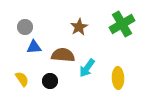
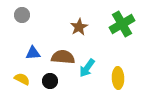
gray circle: moved 3 px left, 12 px up
blue triangle: moved 1 px left, 6 px down
brown semicircle: moved 2 px down
yellow semicircle: rotated 28 degrees counterclockwise
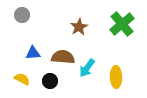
green cross: rotated 10 degrees counterclockwise
yellow ellipse: moved 2 px left, 1 px up
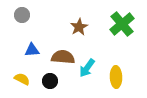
blue triangle: moved 1 px left, 3 px up
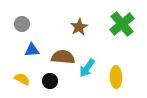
gray circle: moved 9 px down
